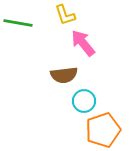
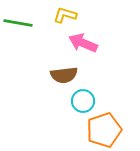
yellow L-shape: rotated 125 degrees clockwise
pink arrow: rotated 28 degrees counterclockwise
cyan circle: moved 1 px left
orange pentagon: moved 1 px right
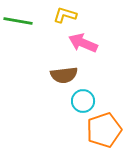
green line: moved 2 px up
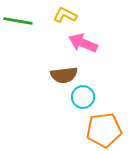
yellow L-shape: rotated 10 degrees clockwise
cyan circle: moved 4 px up
orange pentagon: rotated 12 degrees clockwise
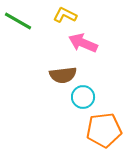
green line: rotated 20 degrees clockwise
brown semicircle: moved 1 px left
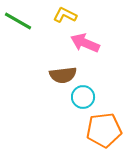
pink arrow: moved 2 px right
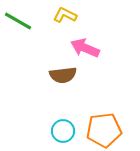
pink arrow: moved 5 px down
cyan circle: moved 20 px left, 34 px down
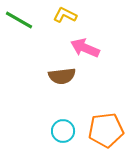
green line: moved 1 px right, 1 px up
brown semicircle: moved 1 px left, 1 px down
orange pentagon: moved 2 px right
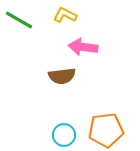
pink arrow: moved 2 px left, 1 px up; rotated 16 degrees counterclockwise
cyan circle: moved 1 px right, 4 px down
